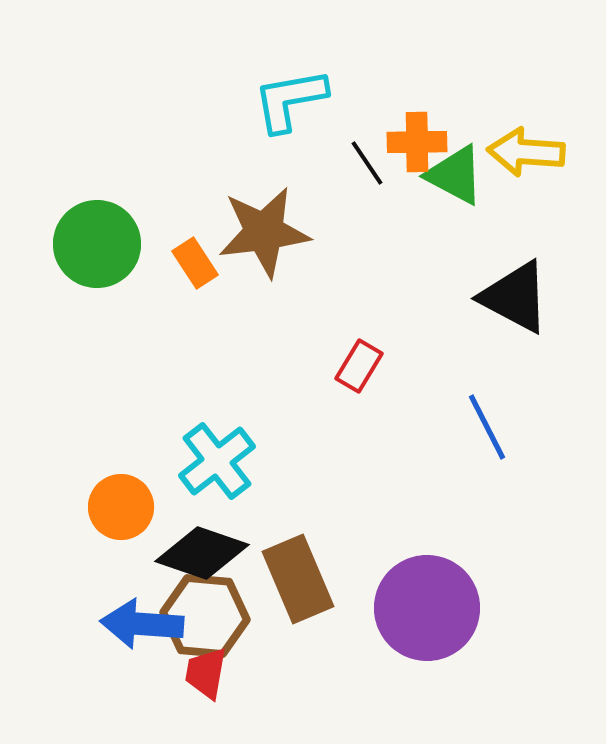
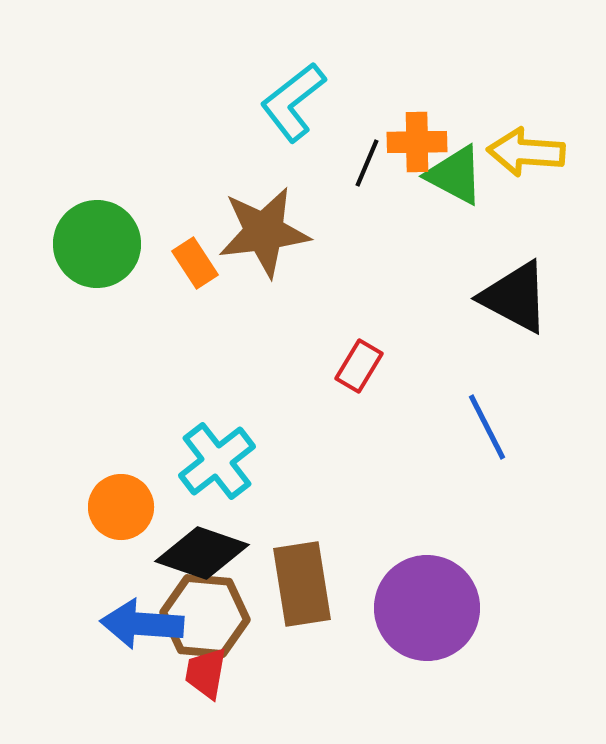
cyan L-shape: moved 3 px right, 2 px down; rotated 28 degrees counterclockwise
black line: rotated 57 degrees clockwise
brown rectangle: moved 4 px right, 5 px down; rotated 14 degrees clockwise
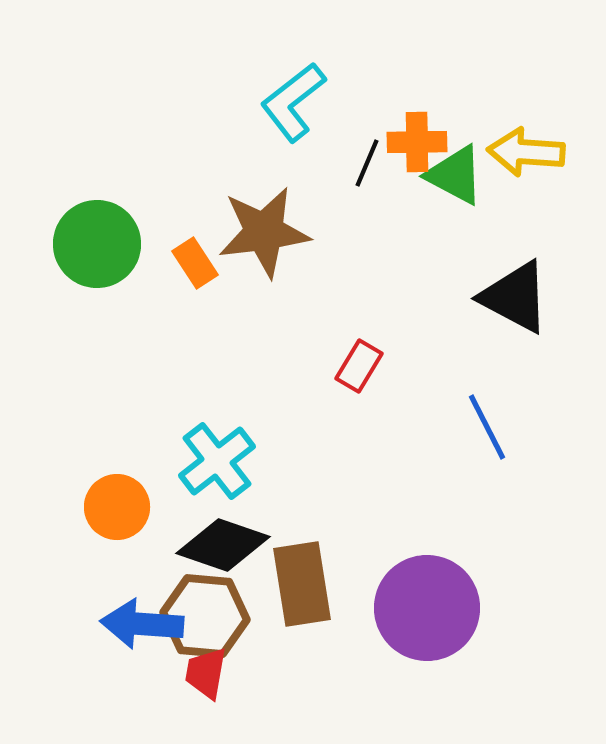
orange circle: moved 4 px left
black diamond: moved 21 px right, 8 px up
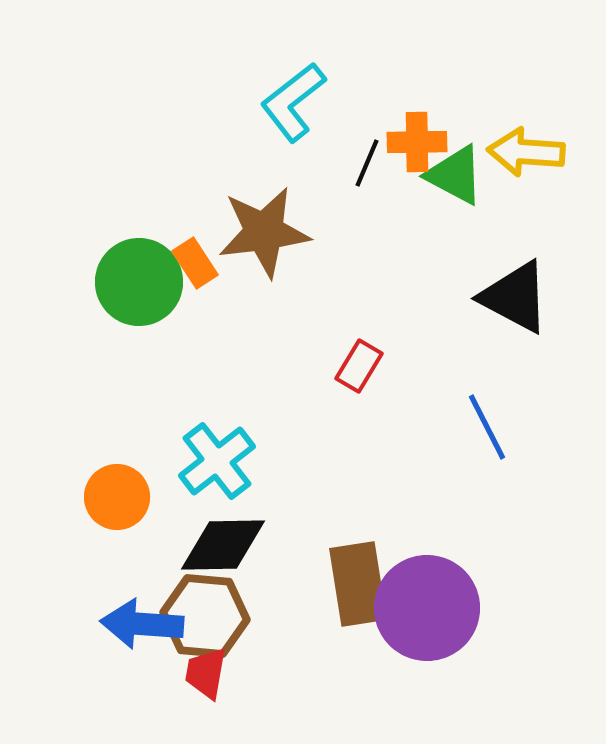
green circle: moved 42 px right, 38 px down
orange circle: moved 10 px up
black diamond: rotated 20 degrees counterclockwise
brown rectangle: moved 56 px right
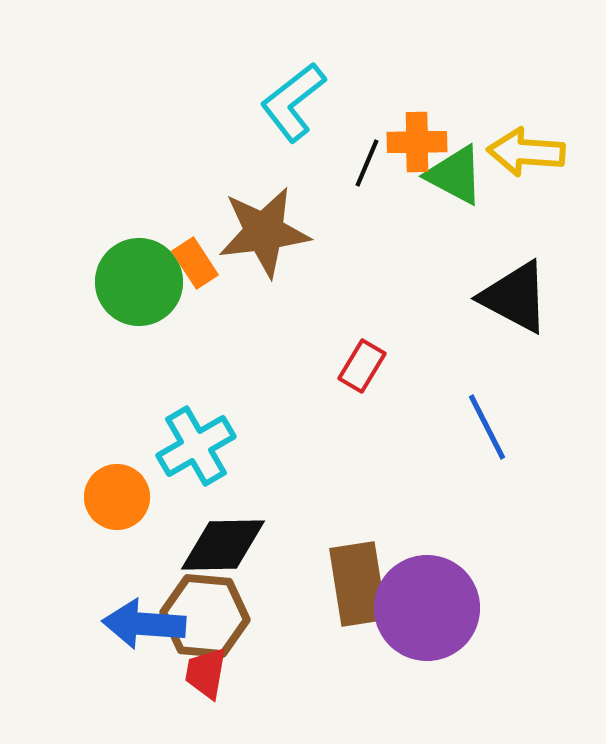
red rectangle: moved 3 px right
cyan cross: moved 21 px left, 15 px up; rotated 8 degrees clockwise
blue arrow: moved 2 px right
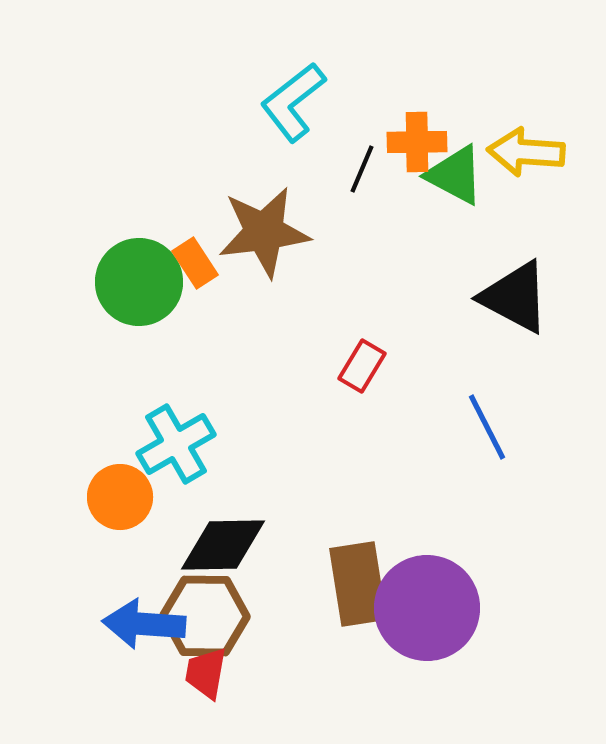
black line: moved 5 px left, 6 px down
cyan cross: moved 20 px left, 2 px up
orange circle: moved 3 px right
brown hexagon: rotated 4 degrees counterclockwise
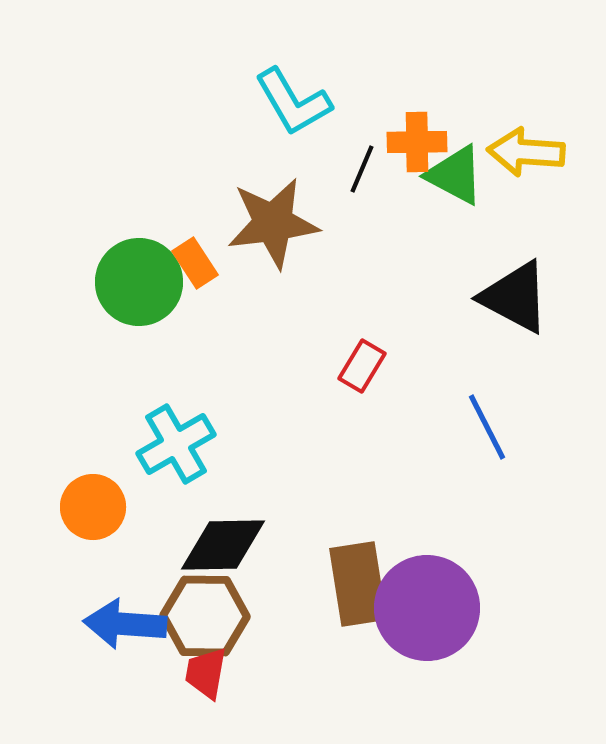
cyan L-shape: rotated 82 degrees counterclockwise
brown star: moved 9 px right, 9 px up
orange circle: moved 27 px left, 10 px down
blue arrow: moved 19 px left
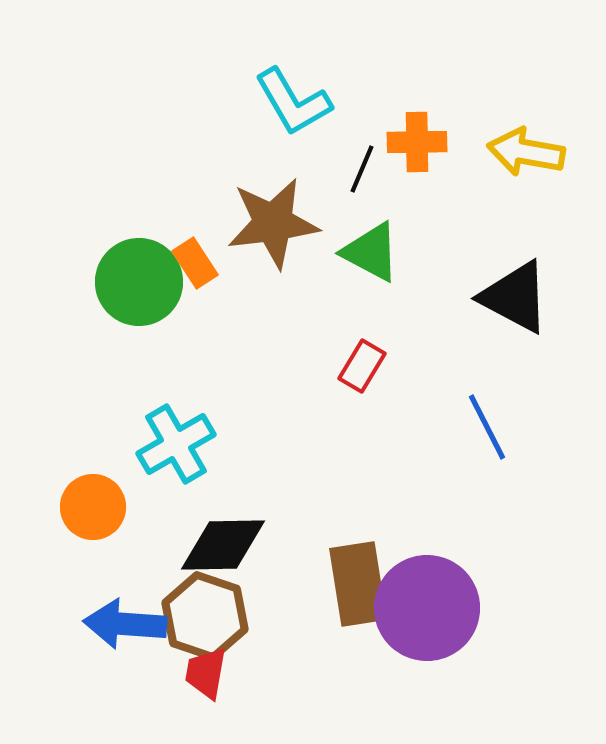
yellow arrow: rotated 6 degrees clockwise
green triangle: moved 84 px left, 77 px down
brown hexagon: rotated 18 degrees clockwise
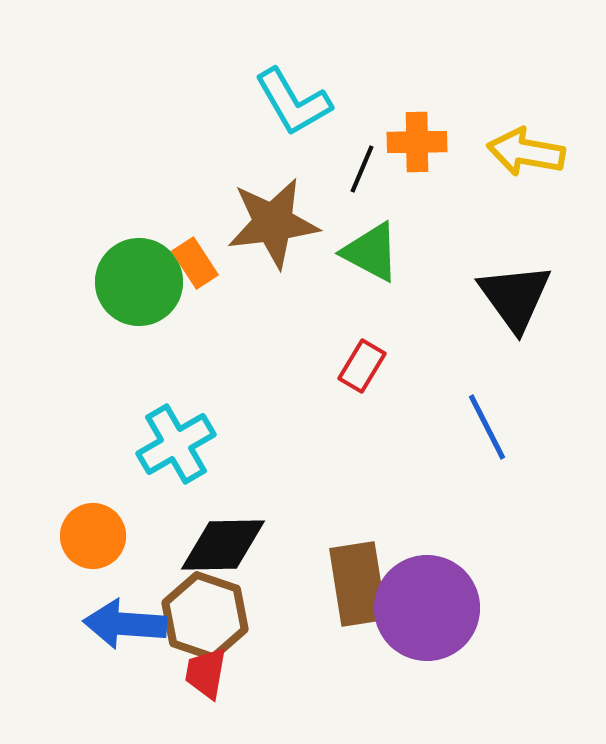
black triangle: rotated 26 degrees clockwise
orange circle: moved 29 px down
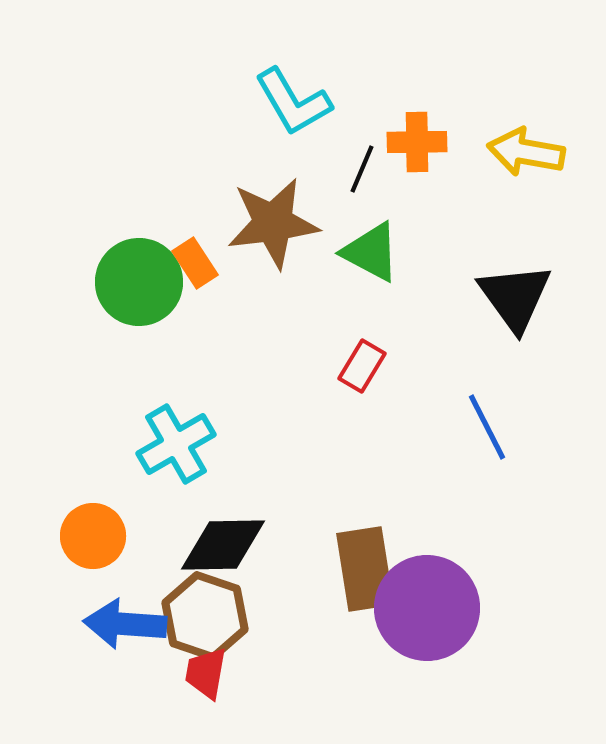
brown rectangle: moved 7 px right, 15 px up
